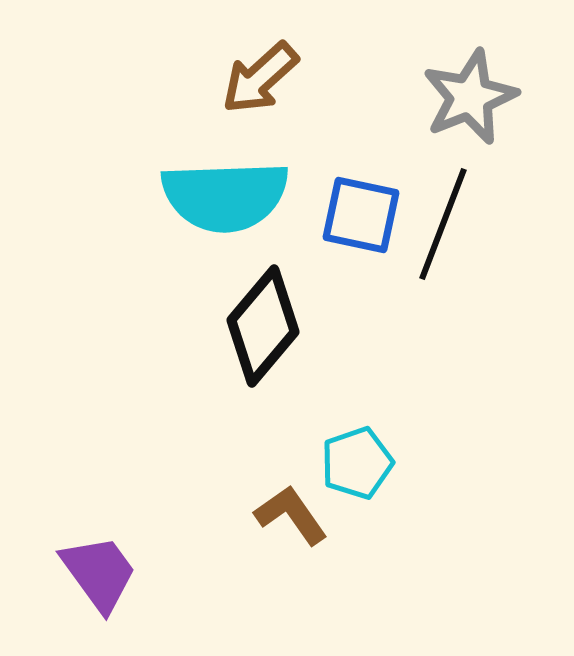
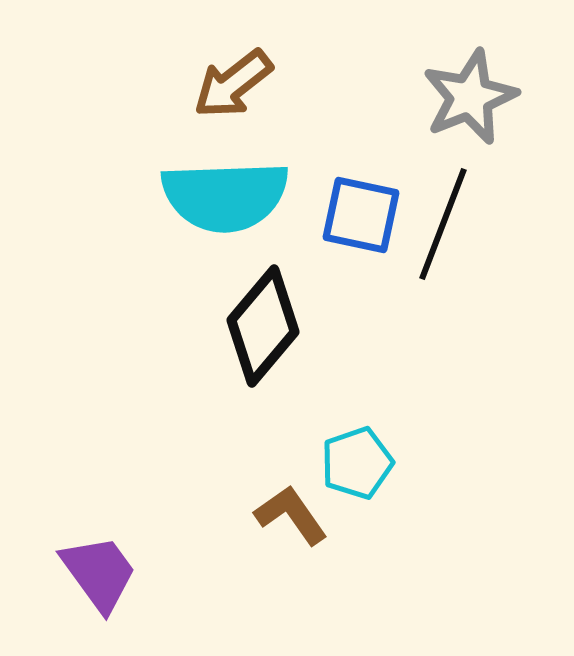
brown arrow: moved 27 px left, 6 px down; rotated 4 degrees clockwise
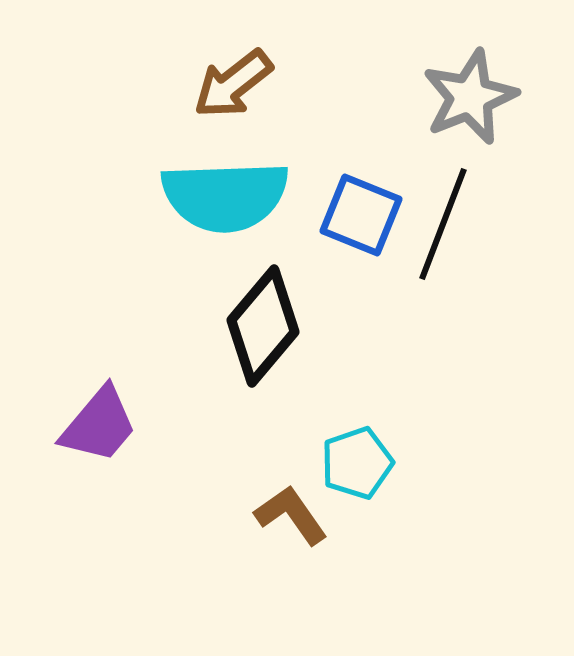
blue square: rotated 10 degrees clockwise
purple trapezoid: moved 148 px up; rotated 76 degrees clockwise
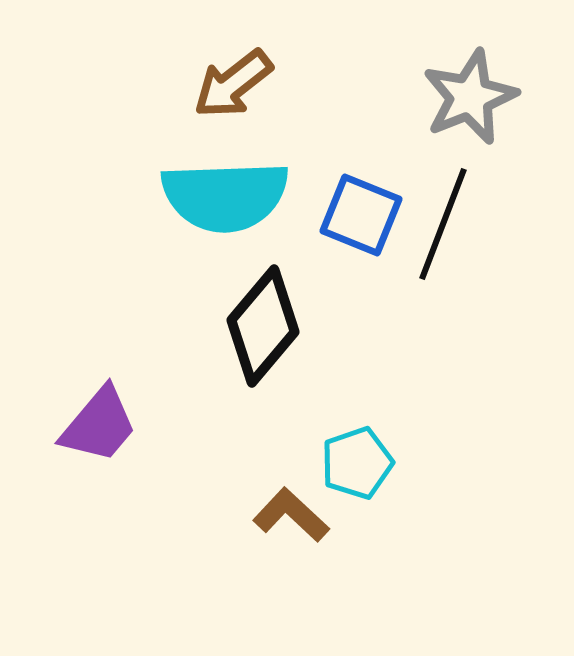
brown L-shape: rotated 12 degrees counterclockwise
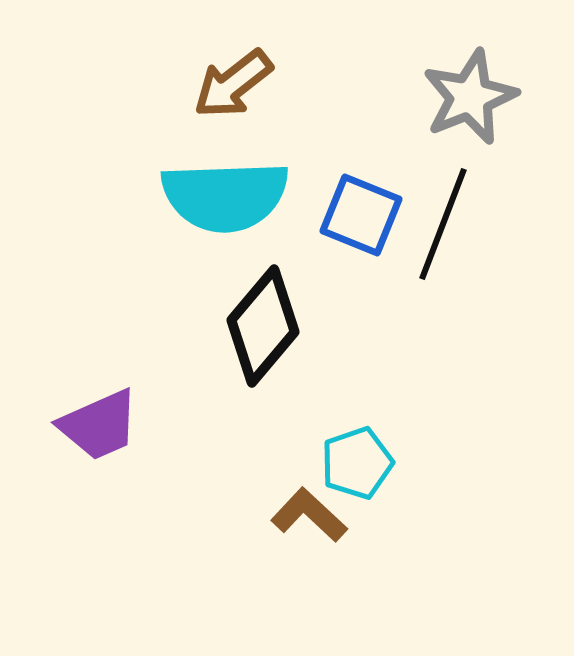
purple trapezoid: rotated 26 degrees clockwise
brown L-shape: moved 18 px right
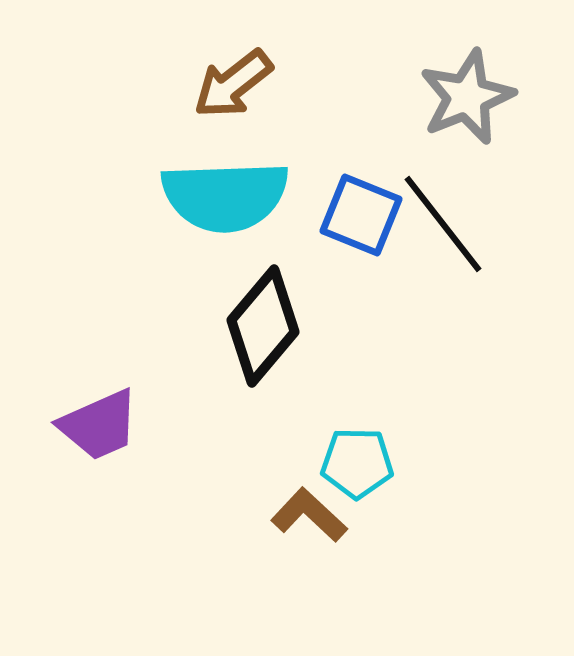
gray star: moved 3 px left
black line: rotated 59 degrees counterclockwise
cyan pentagon: rotated 20 degrees clockwise
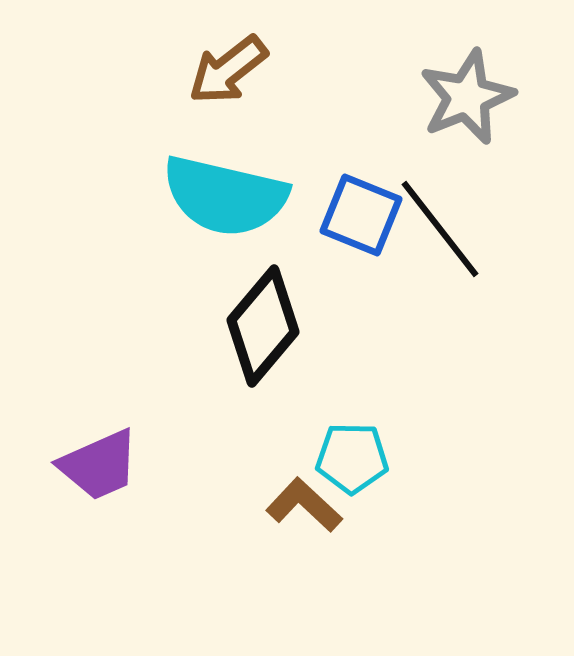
brown arrow: moved 5 px left, 14 px up
cyan semicircle: rotated 15 degrees clockwise
black line: moved 3 px left, 5 px down
purple trapezoid: moved 40 px down
cyan pentagon: moved 5 px left, 5 px up
brown L-shape: moved 5 px left, 10 px up
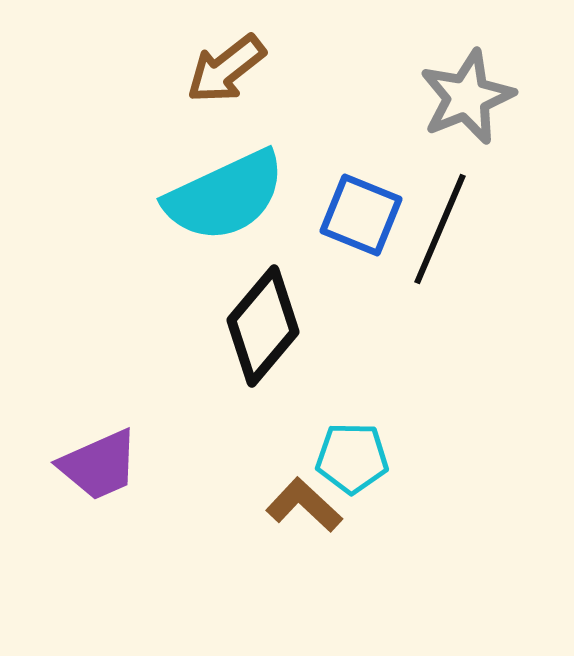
brown arrow: moved 2 px left, 1 px up
cyan semicircle: rotated 38 degrees counterclockwise
black line: rotated 61 degrees clockwise
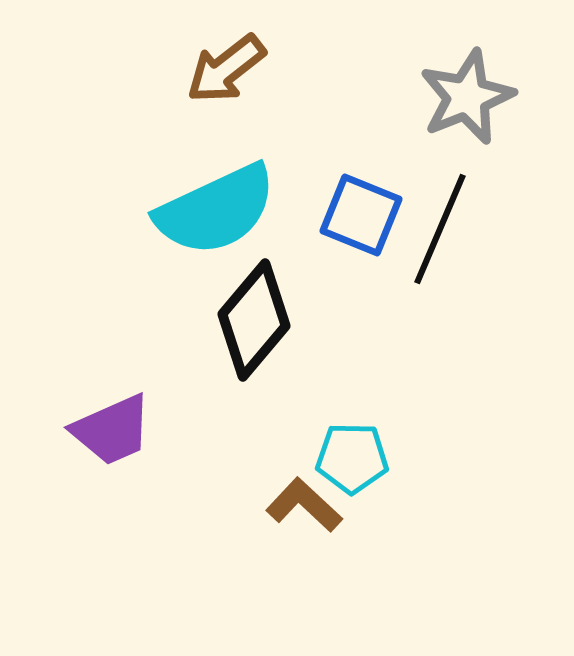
cyan semicircle: moved 9 px left, 14 px down
black diamond: moved 9 px left, 6 px up
purple trapezoid: moved 13 px right, 35 px up
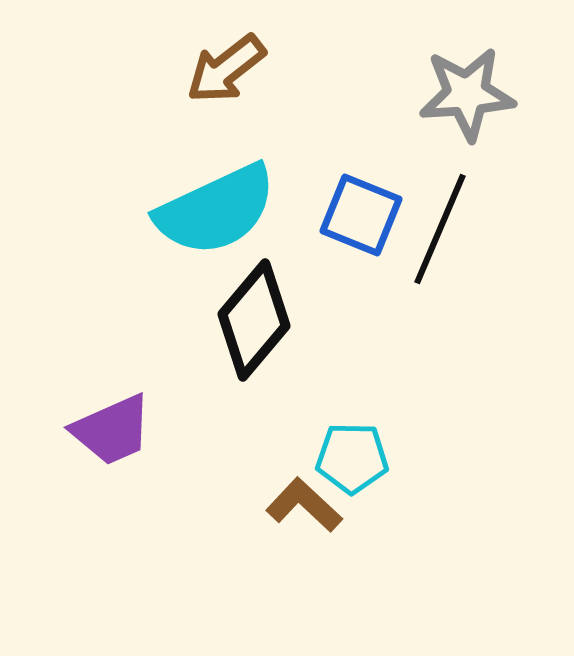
gray star: moved 3 px up; rotated 18 degrees clockwise
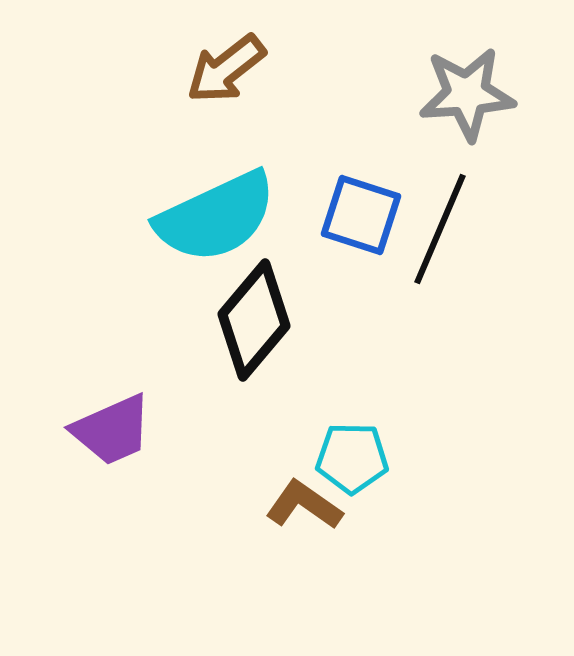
cyan semicircle: moved 7 px down
blue square: rotated 4 degrees counterclockwise
brown L-shape: rotated 8 degrees counterclockwise
